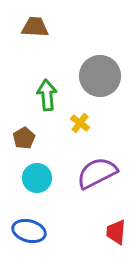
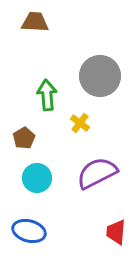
brown trapezoid: moved 5 px up
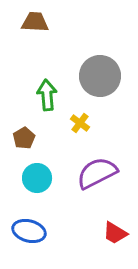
red trapezoid: moved 1 px left, 1 px down; rotated 64 degrees counterclockwise
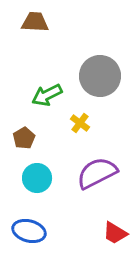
green arrow: rotated 112 degrees counterclockwise
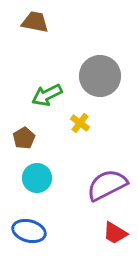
brown trapezoid: rotated 8 degrees clockwise
purple semicircle: moved 10 px right, 12 px down
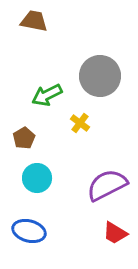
brown trapezoid: moved 1 px left, 1 px up
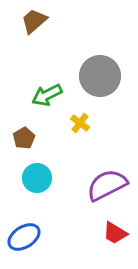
brown trapezoid: rotated 52 degrees counterclockwise
blue ellipse: moved 5 px left, 6 px down; rotated 48 degrees counterclockwise
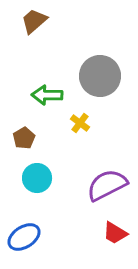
green arrow: rotated 28 degrees clockwise
